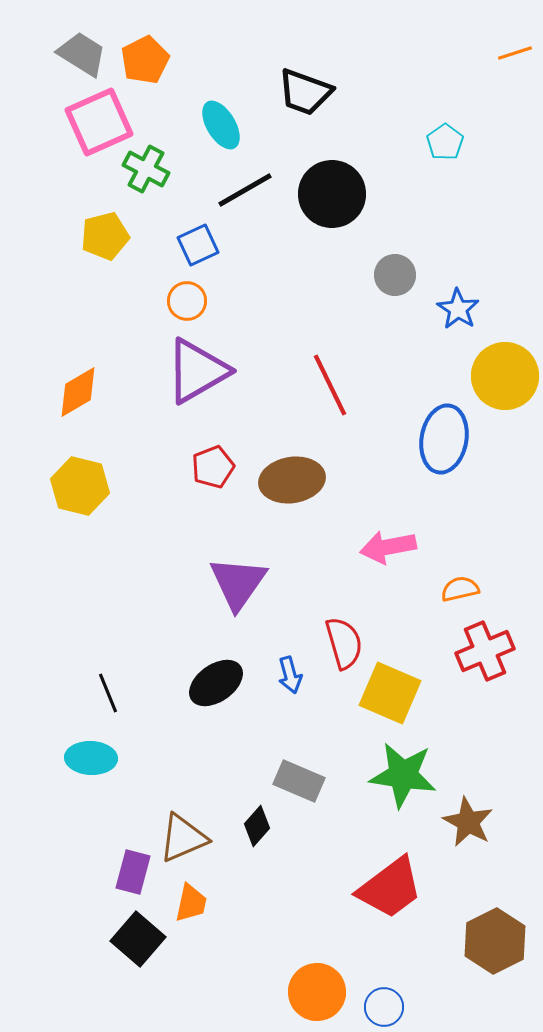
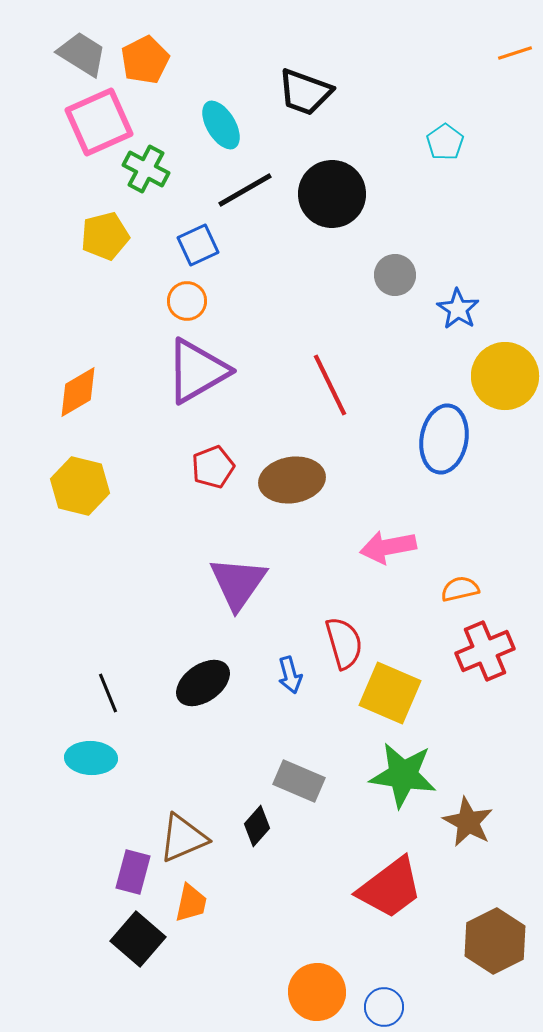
black ellipse at (216, 683): moved 13 px left
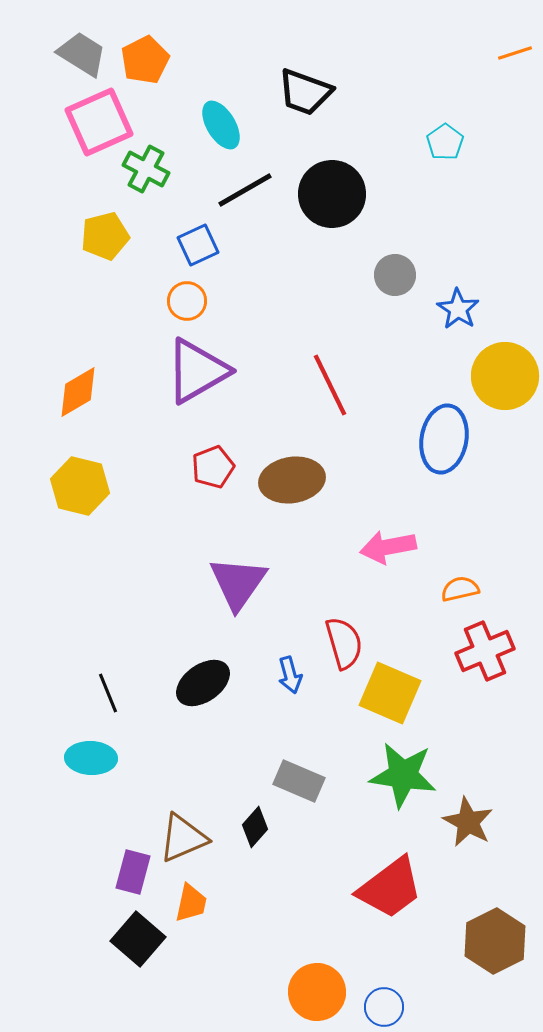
black diamond at (257, 826): moved 2 px left, 1 px down
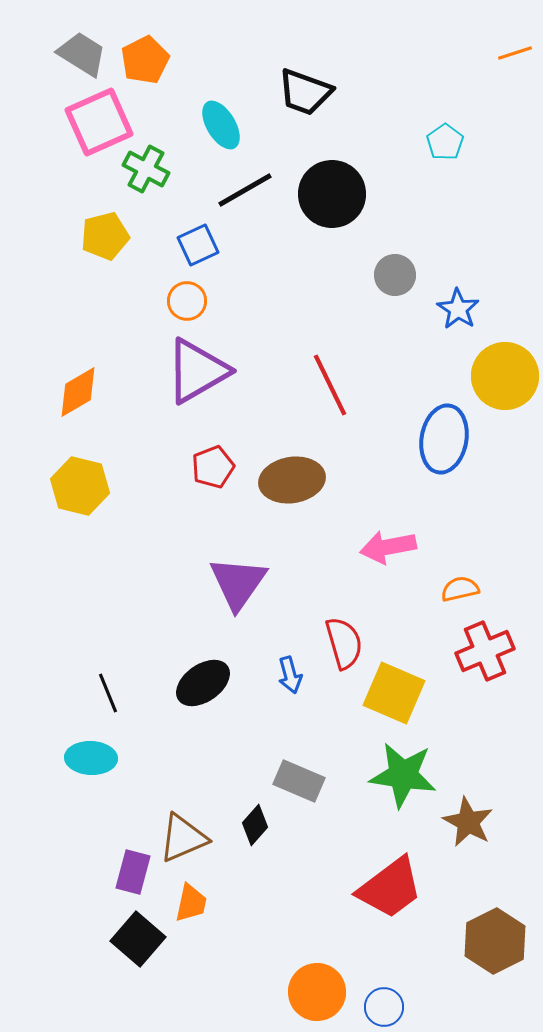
yellow square at (390, 693): moved 4 px right
black diamond at (255, 827): moved 2 px up
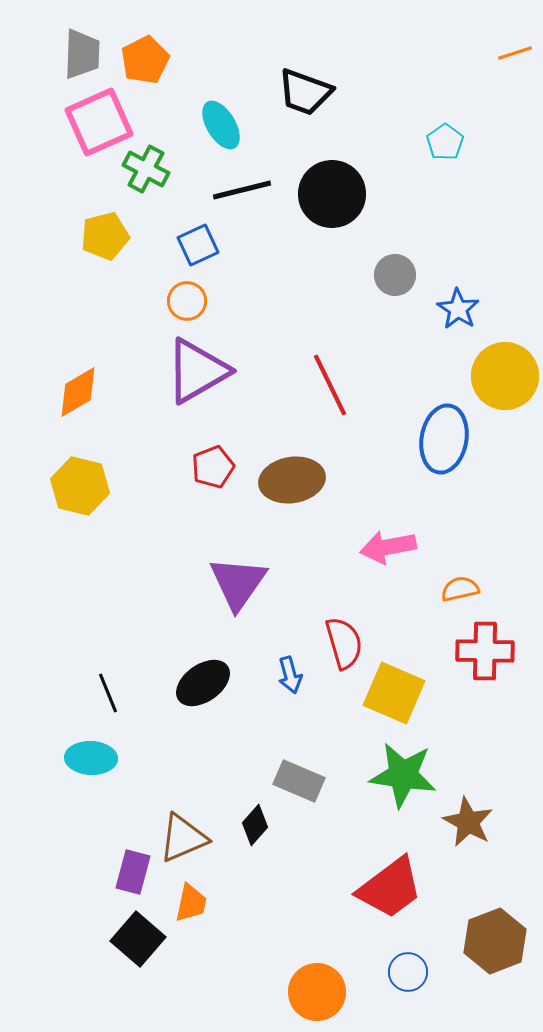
gray trapezoid at (82, 54): rotated 60 degrees clockwise
black line at (245, 190): moved 3 px left; rotated 16 degrees clockwise
red cross at (485, 651): rotated 24 degrees clockwise
brown hexagon at (495, 941): rotated 6 degrees clockwise
blue circle at (384, 1007): moved 24 px right, 35 px up
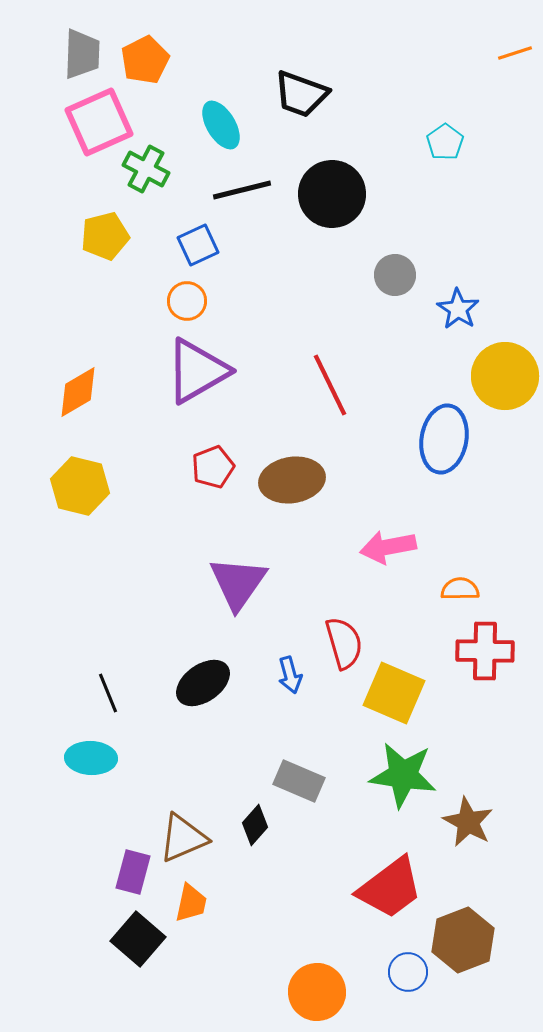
black trapezoid at (305, 92): moved 4 px left, 2 px down
orange semicircle at (460, 589): rotated 12 degrees clockwise
brown hexagon at (495, 941): moved 32 px left, 1 px up
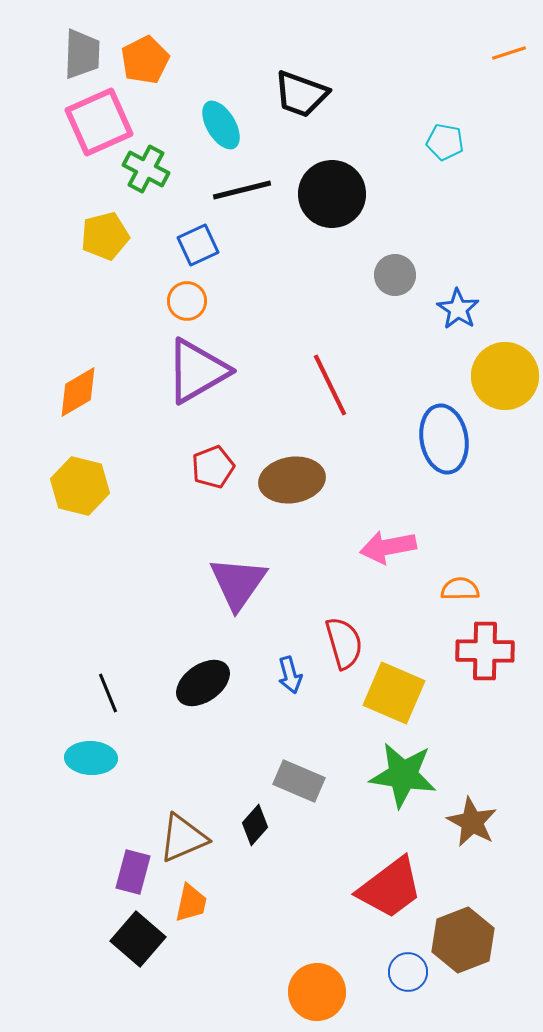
orange line at (515, 53): moved 6 px left
cyan pentagon at (445, 142): rotated 27 degrees counterclockwise
blue ellipse at (444, 439): rotated 20 degrees counterclockwise
brown star at (468, 822): moved 4 px right
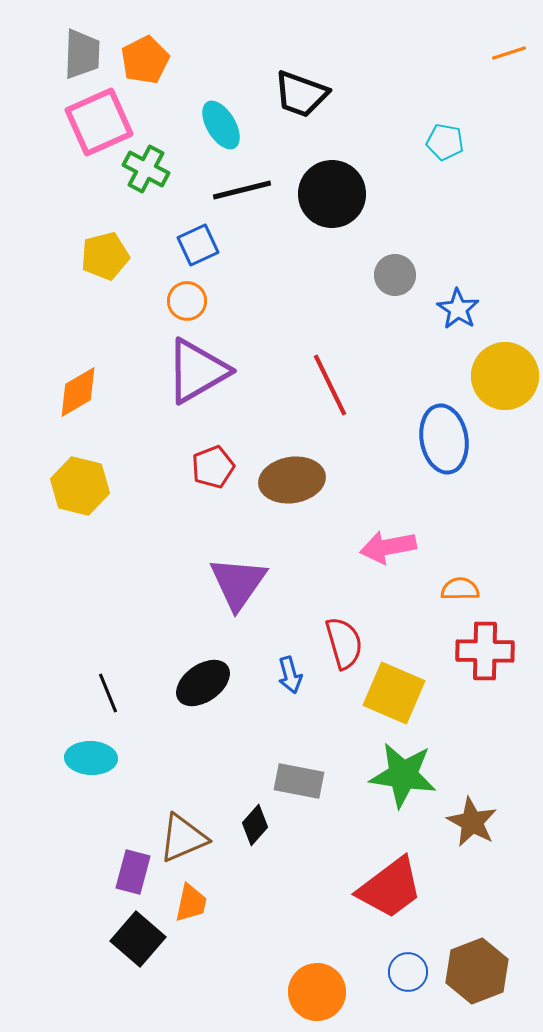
yellow pentagon at (105, 236): moved 20 px down
gray rectangle at (299, 781): rotated 12 degrees counterclockwise
brown hexagon at (463, 940): moved 14 px right, 31 px down
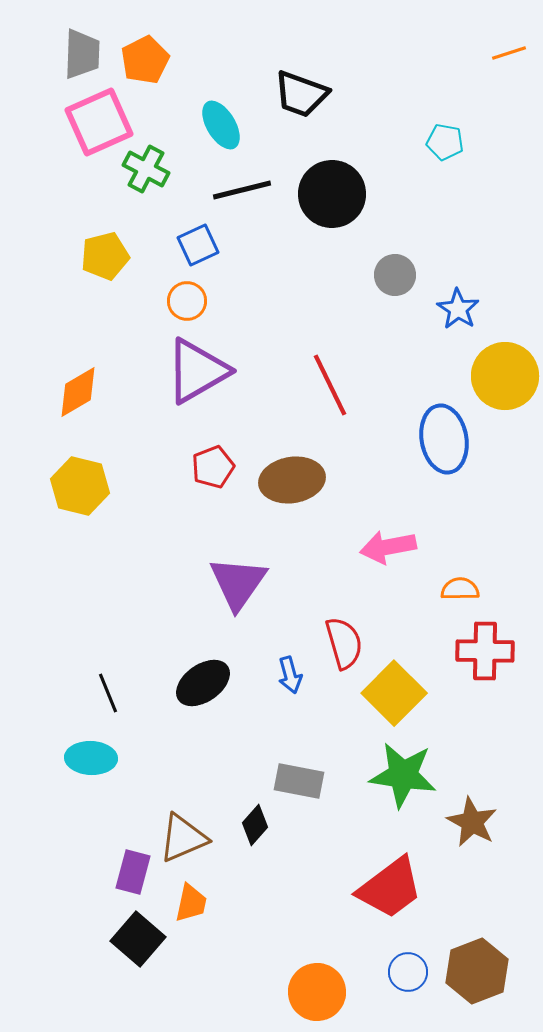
yellow square at (394, 693): rotated 22 degrees clockwise
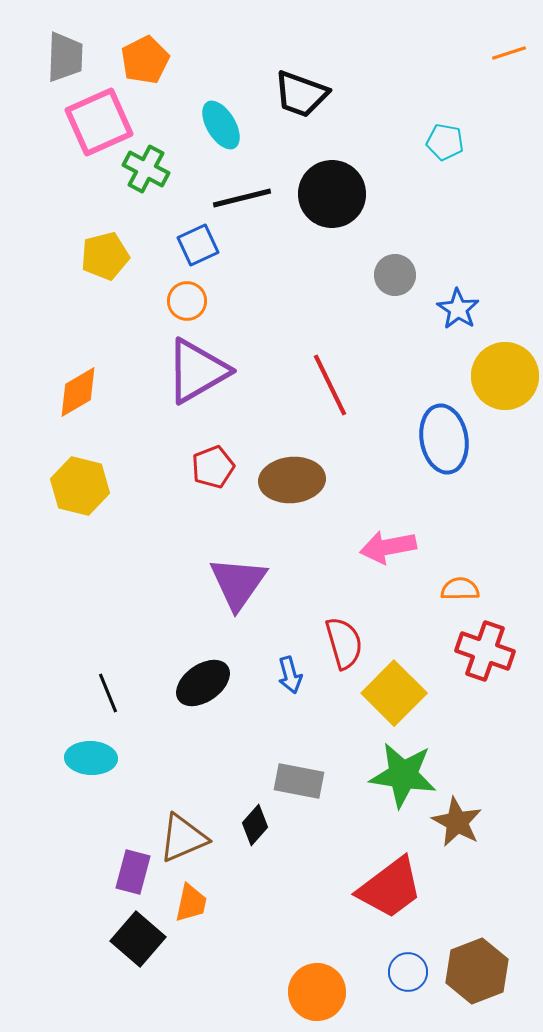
gray trapezoid at (82, 54): moved 17 px left, 3 px down
black line at (242, 190): moved 8 px down
brown ellipse at (292, 480): rotated 4 degrees clockwise
red cross at (485, 651): rotated 18 degrees clockwise
brown star at (472, 822): moved 15 px left
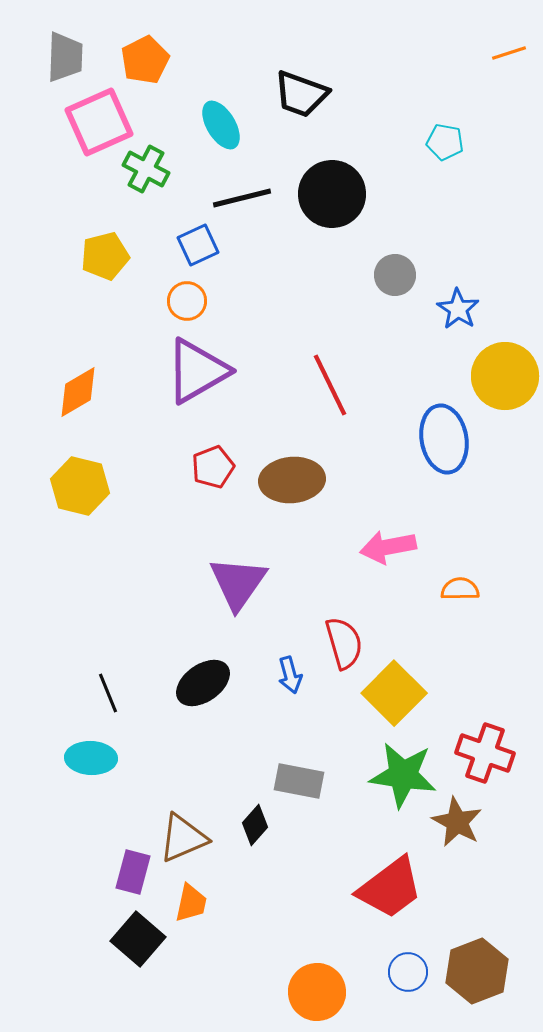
red cross at (485, 651): moved 102 px down
